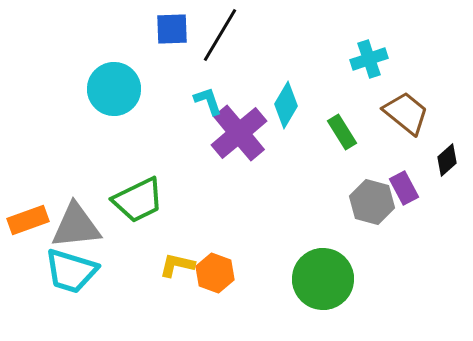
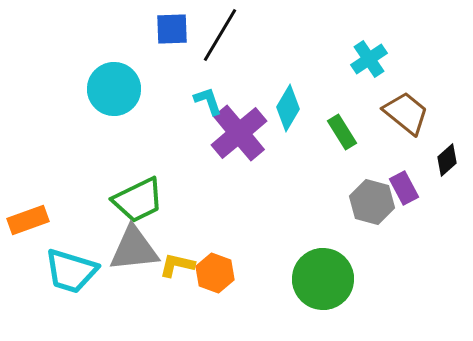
cyan cross: rotated 15 degrees counterclockwise
cyan diamond: moved 2 px right, 3 px down
gray triangle: moved 58 px right, 23 px down
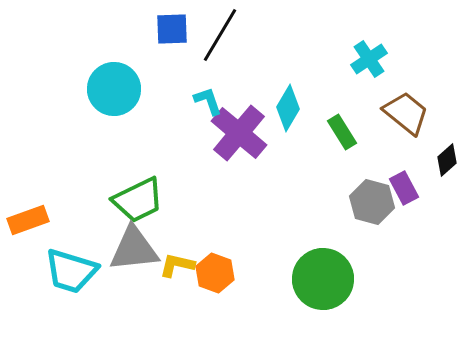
purple cross: rotated 10 degrees counterclockwise
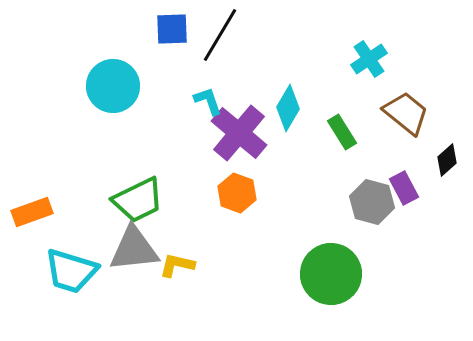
cyan circle: moved 1 px left, 3 px up
orange rectangle: moved 4 px right, 8 px up
orange hexagon: moved 22 px right, 80 px up
green circle: moved 8 px right, 5 px up
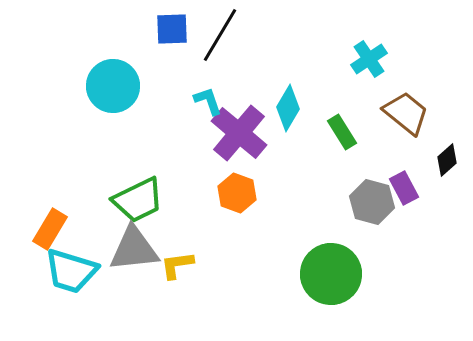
orange rectangle: moved 18 px right, 17 px down; rotated 39 degrees counterclockwise
yellow L-shape: rotated 21 degrees counterclockwise
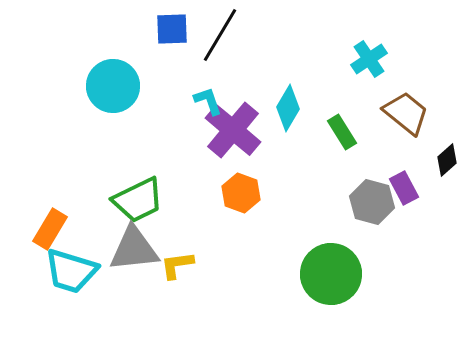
purple cross: moved 6 px left, 3 px up
orange hexagon: moved 4 px right
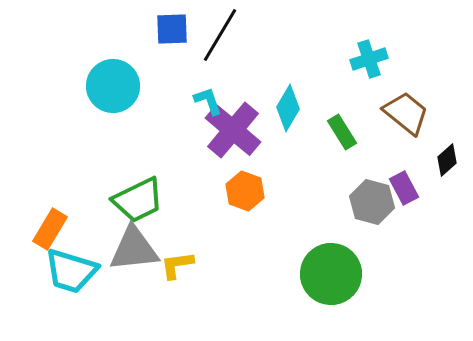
cyan cross: rotated 15 degrees clockwise
orange hexagon: moved 4 px right, 2 px up
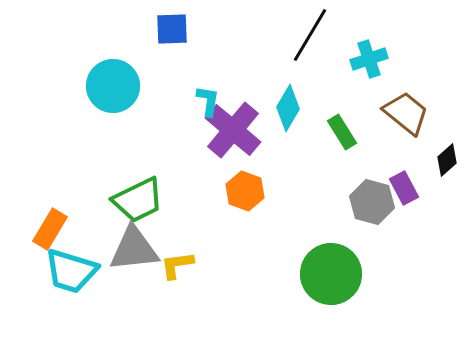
black line: moved 90 px right
cyan L-shape: rotated 28 degrees clockwise
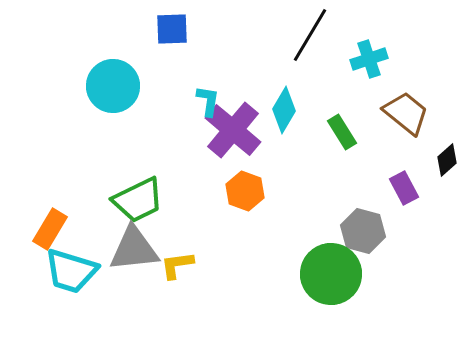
cyan diamond: moved 4 px left, 2 px down
gray hexagon: moved 9 px left, 29 px down
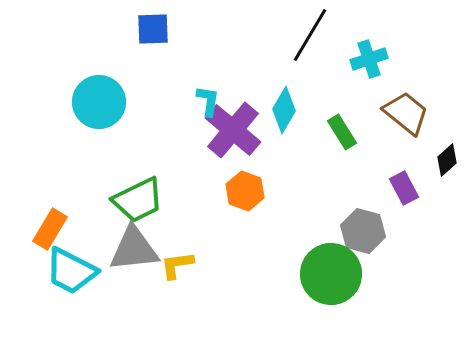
blue square: moved 19 px left
cyan circle: moved 14 px left, 16 px down
cyan trapezoid: rotated 10 degrees clockwise
